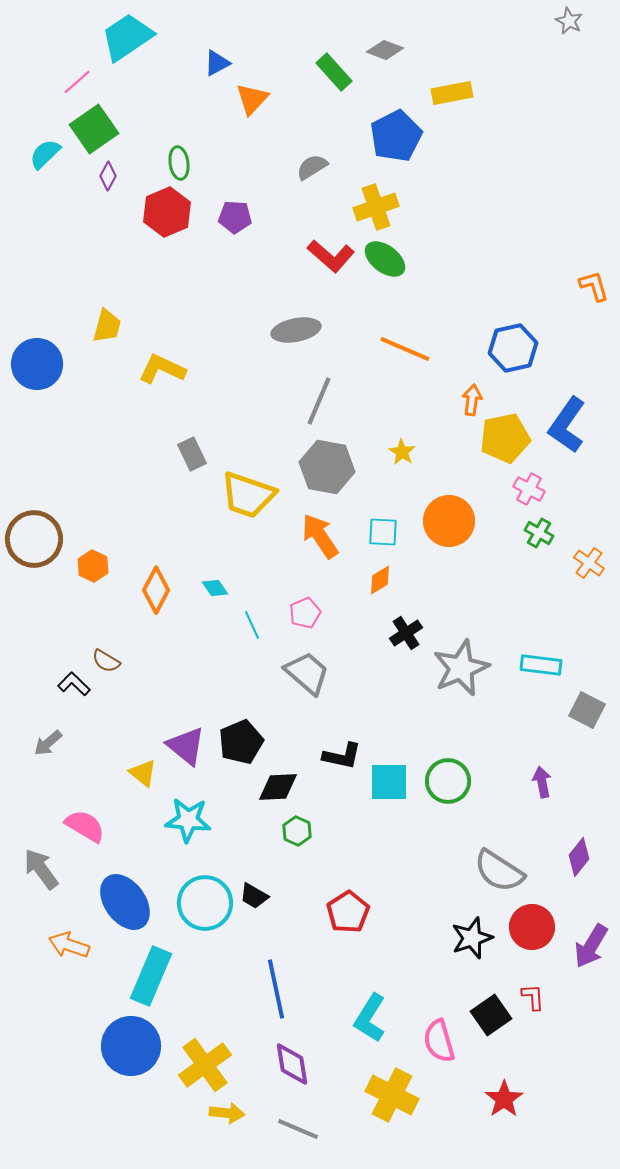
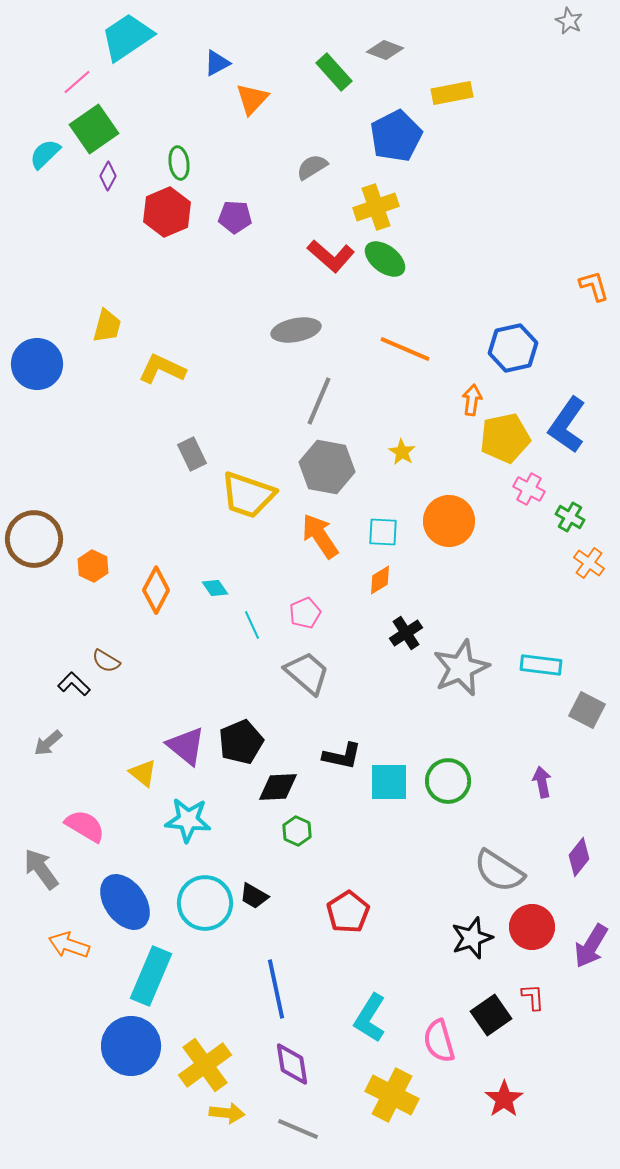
green cross at (539, 533): moved 31 px right, 16 px up
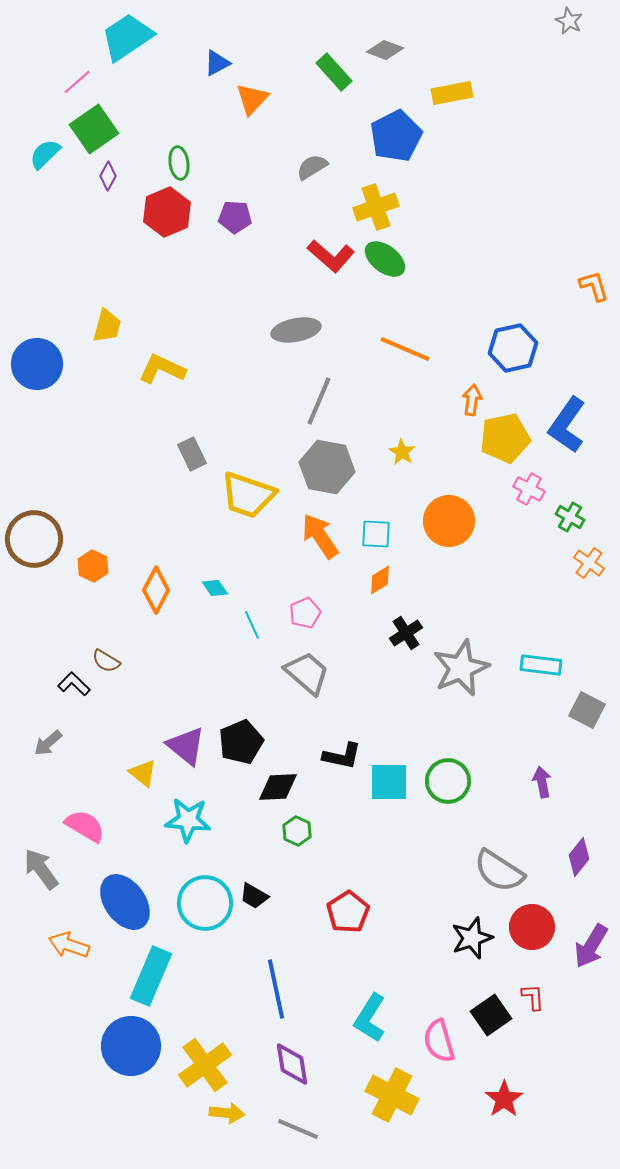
cyan square at (383, 532): moved 7 px left, 2 px down
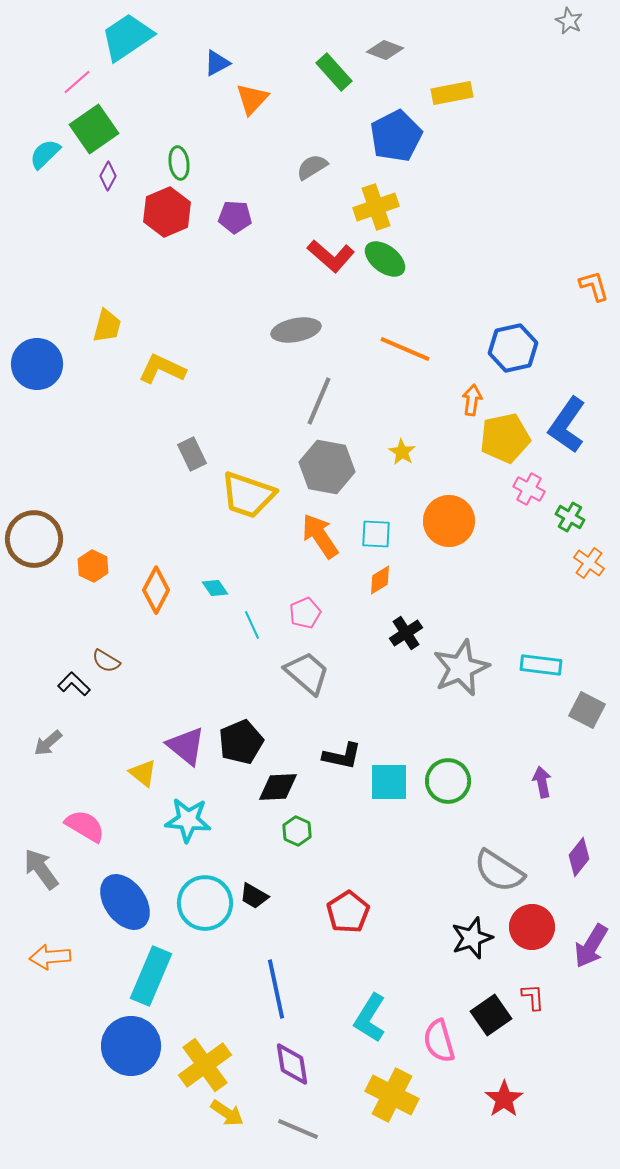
orange arrow at (69, 945): moved 19 px left, 12 px down; rotated 24 degrees counterclockwise
yellow arrow at (227, 1113): rotated 28 degrees clockwise
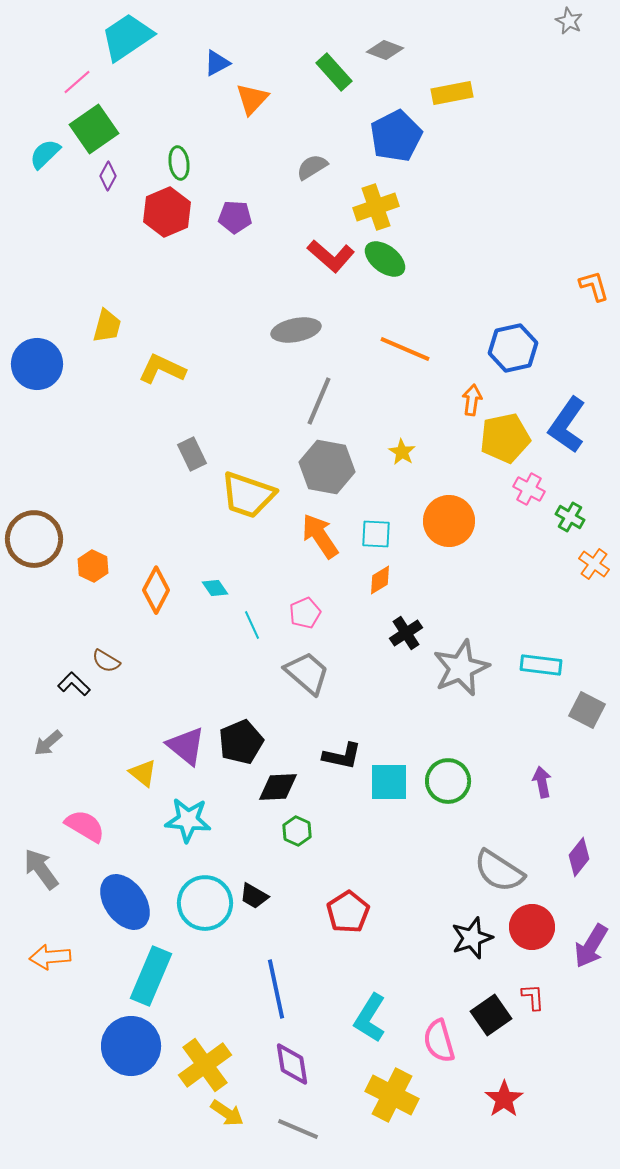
orange cross at (589, 563): moved 5 px right, 1 px down
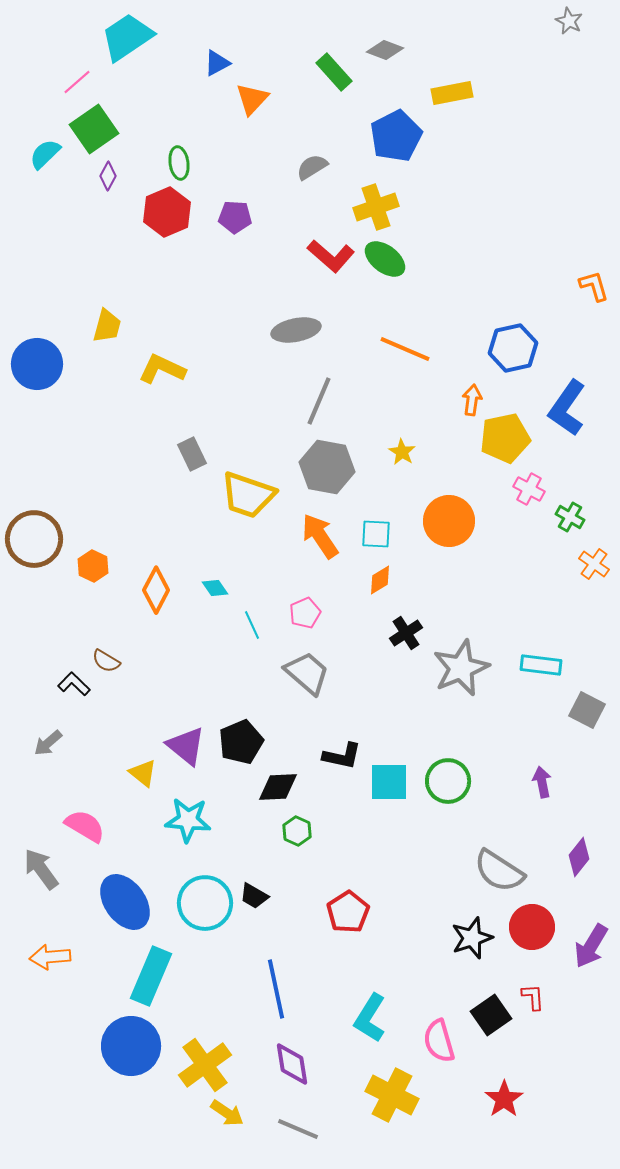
blue L-shape at (567, 425): moved 17 px up
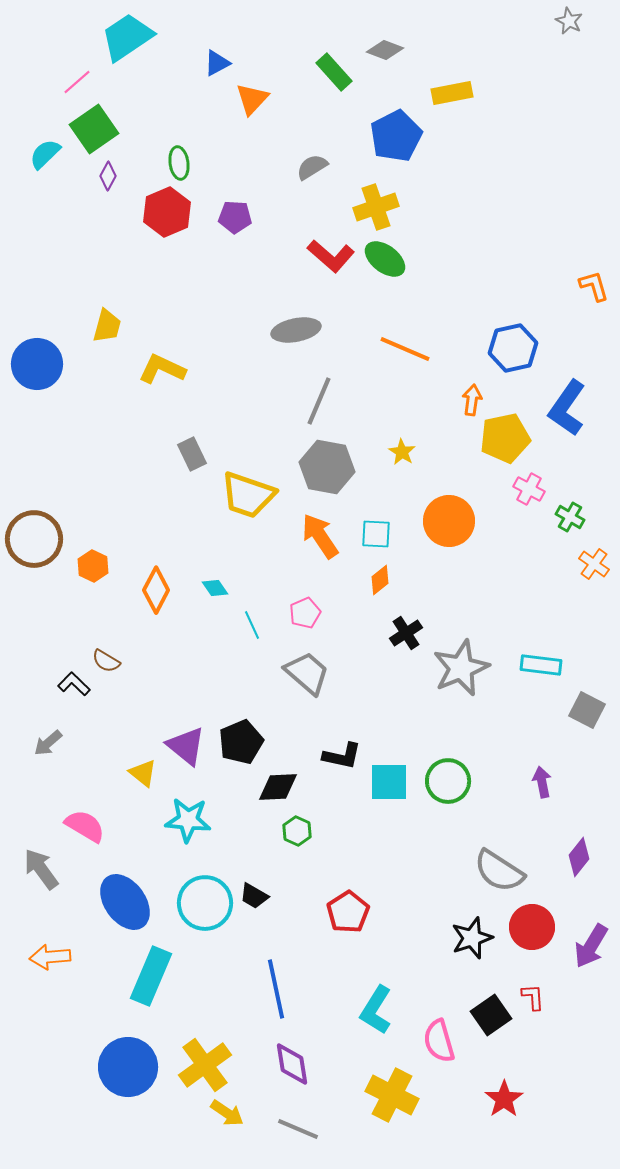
orange diamond at (380, 580): rotated 8 degrees counterclockwise
cyan L-shape at (370, 1018): moved 6 px right, 8 px up
blue circle at (131, 1046): moved 3 px left, 21 px down
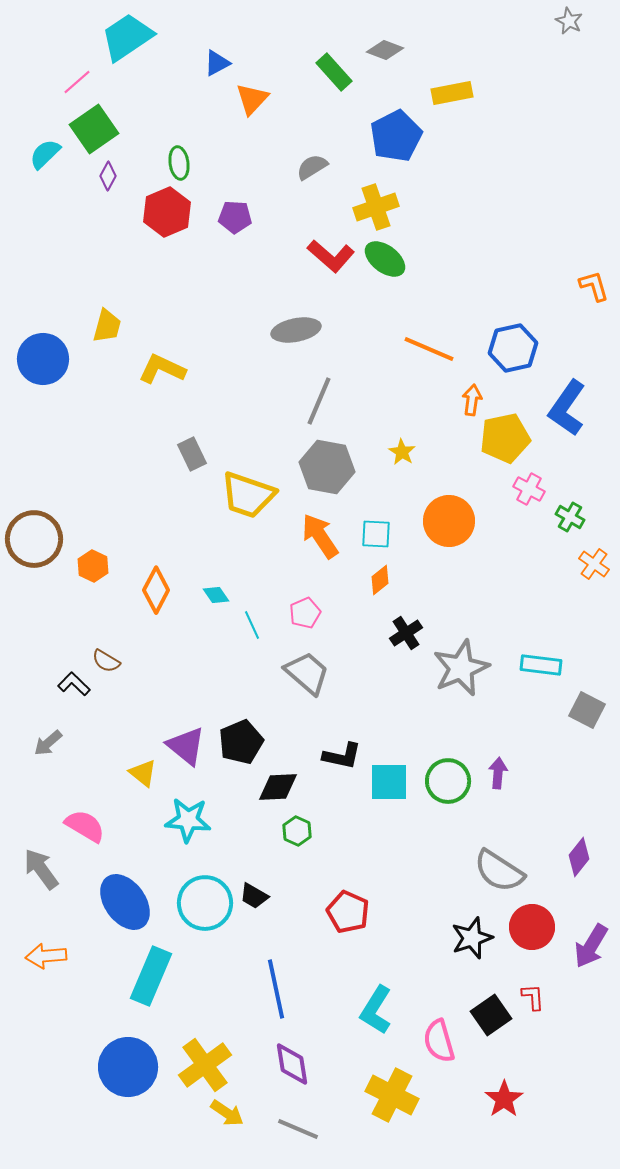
orange line at (405, 349): moved 24 px right
blue circle at (37, 364): moved 6 px right, 5 px up
cyan diamond at (215, 588): moved 1 px right, 7 px down
purple arrow at (542, 782): moved 44 px left, 9 px up; rotated 16 degrees clockwise
red pentagon at (348, 912): rotated 15 degrees counterclockwise
orange arrow at (50, 957): moved 4 px left, 1 px up
